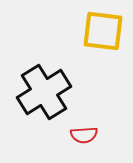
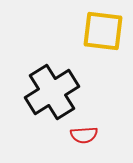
black cross: moved 8 px right
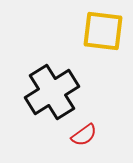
red semicircle: rotated 32 degrees counterclockwise
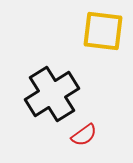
black cross: moved 2 px down
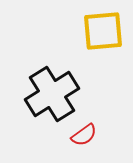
yellow square: rotated 12 degrees counterclockwise
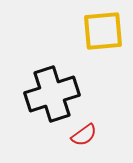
black cross: rotated 14 degrees clockwise
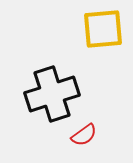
yellow square: moved 2 px up
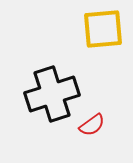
red semicircle: moved 8 px right, 10 px up
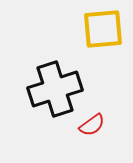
black cross: moved 3 px right, 5 px up
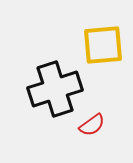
yellow square: moved 16 px down
